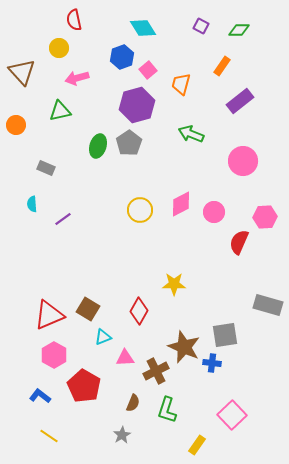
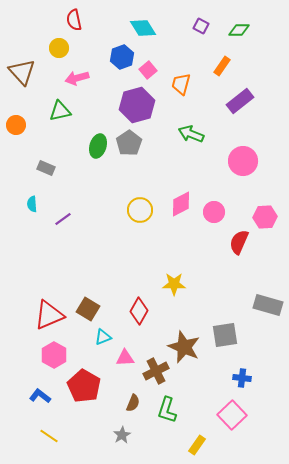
blue cross at (212, 363): moved 30 px right, 15 px down
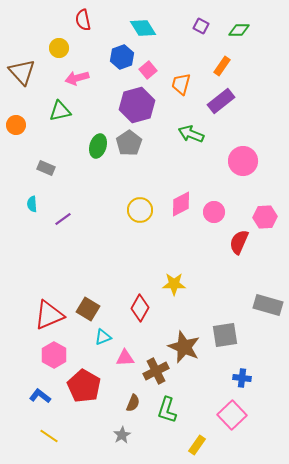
red semicircle at (74, 20): moved 9 px right
purple rectangle at (240, 101): moved 19 px left
red diamond at (139, 311): moved 1 px right, 3 px up
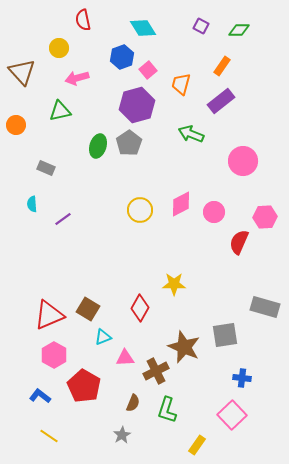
gray rectangle at (268, 305): moved 3 px left, 2 px down
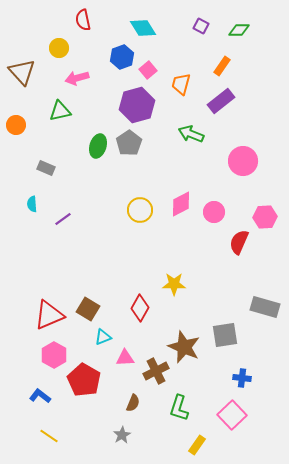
red pentagon at (84, 386): moved 6 px up
green L-shape at (167, 410): moved 12 px right, 2 px up
